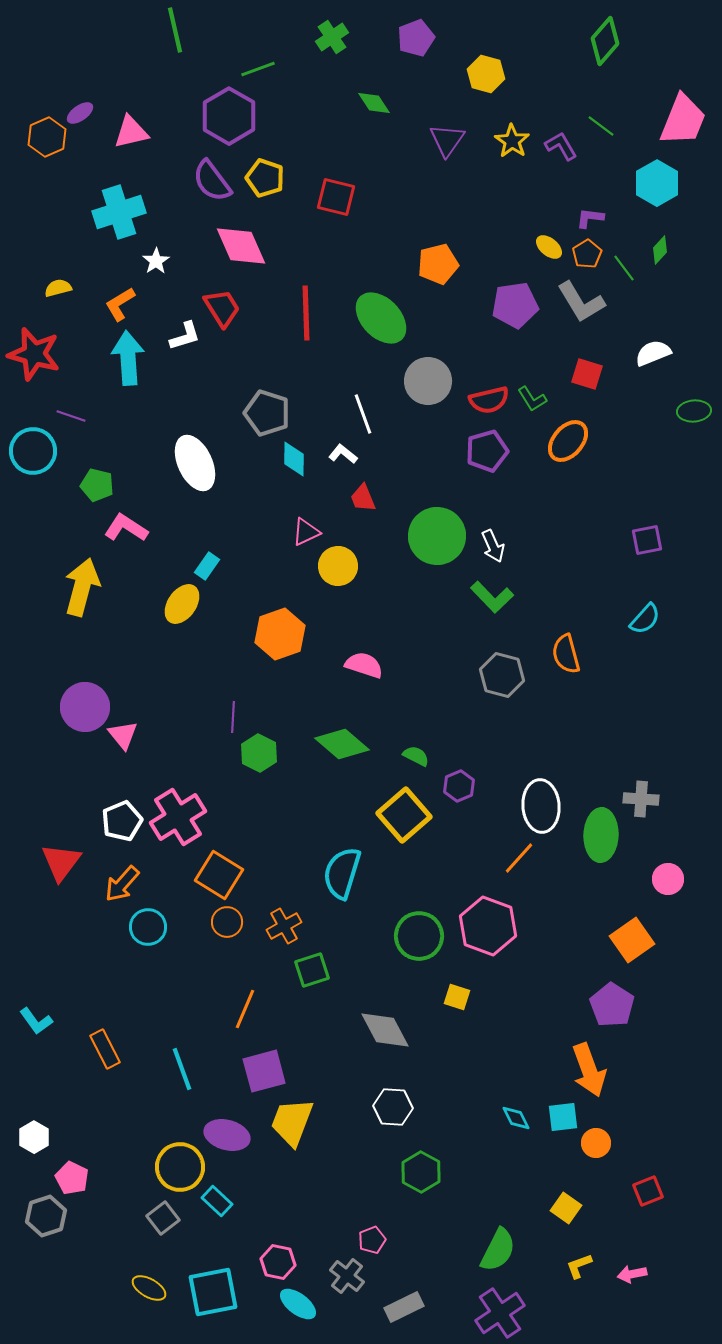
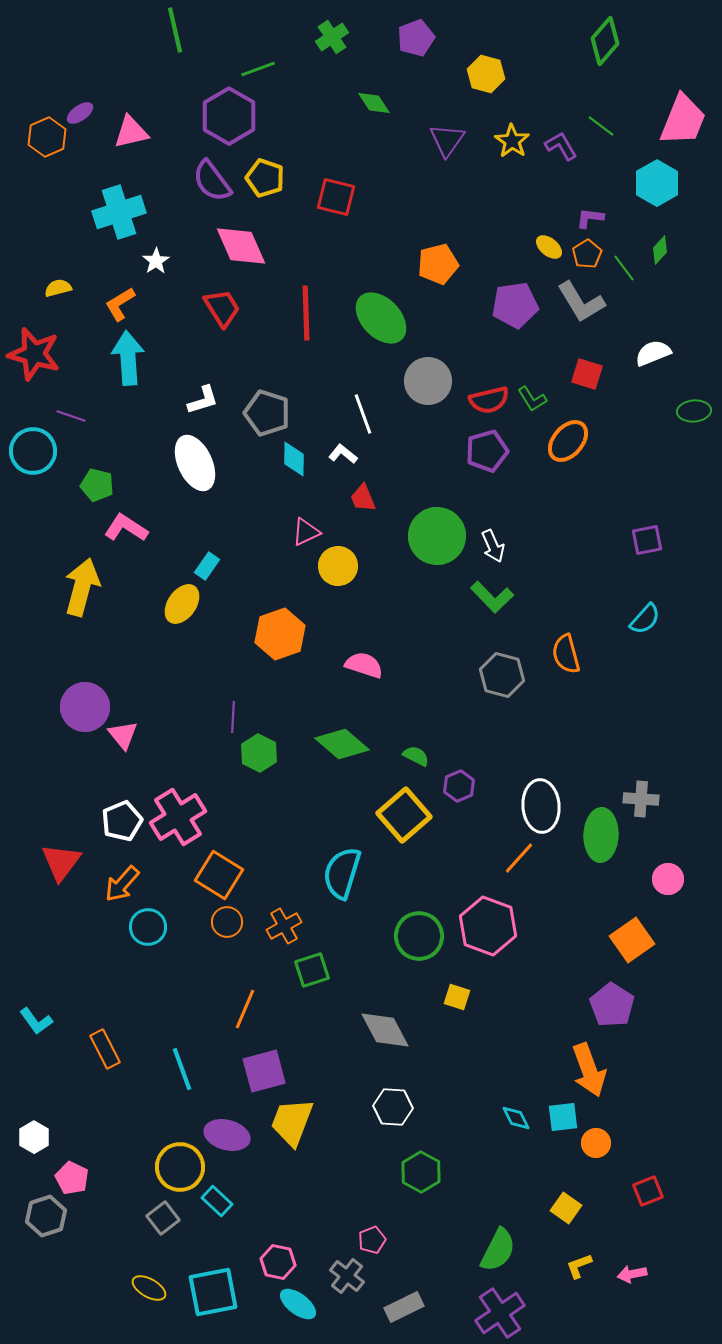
white L-shape at (185, 336): moved 18 px right, 64 px down
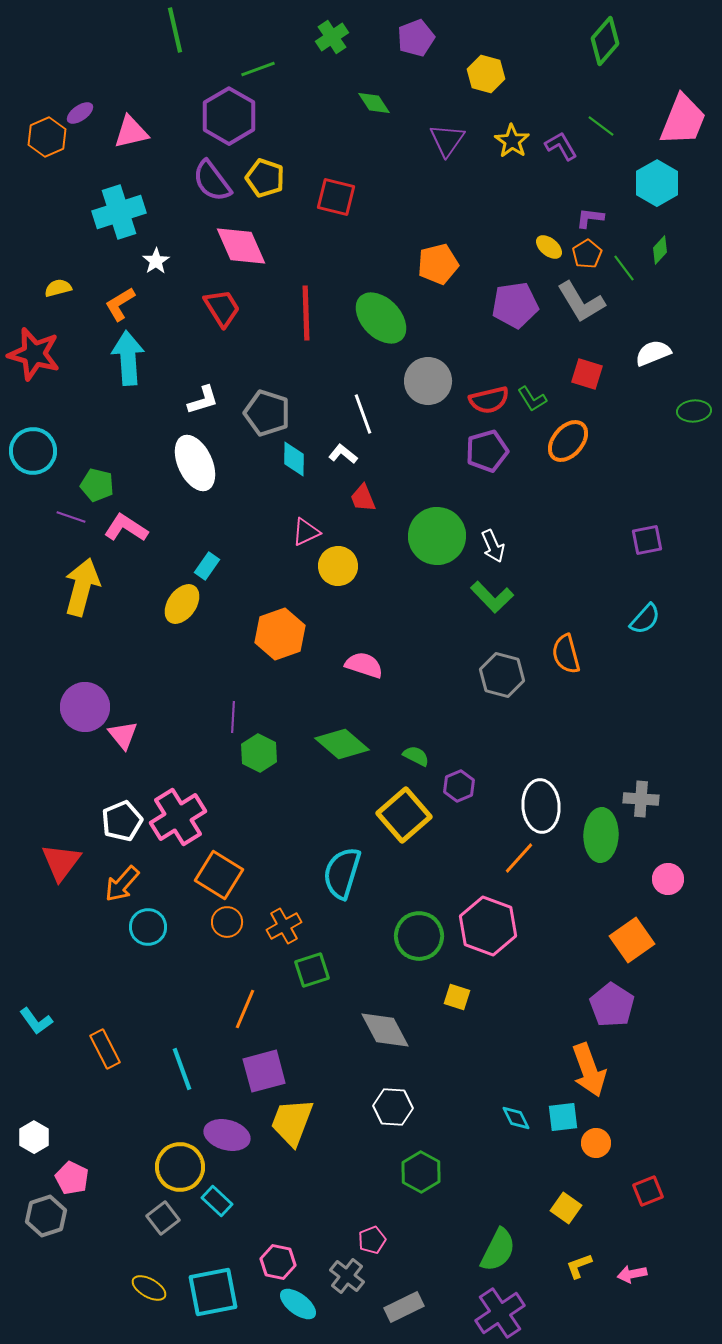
purple line at (71, 416): moved 101 px down
